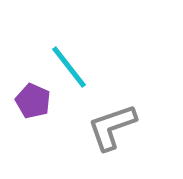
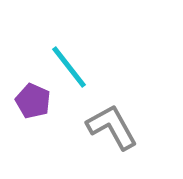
gray L-shape: rotated 80 degrees clockwise
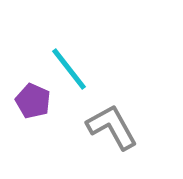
cyan line: moved 2 px down
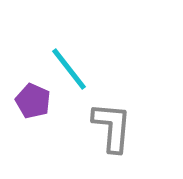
gray L-shape: rotated 34 degrees clockwise
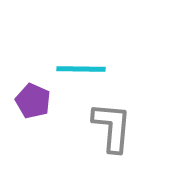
cyan line: moved 12 px right; rotated 51 degrees counterclockwise
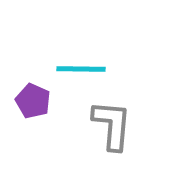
gray L-shape: moved 2 px up
